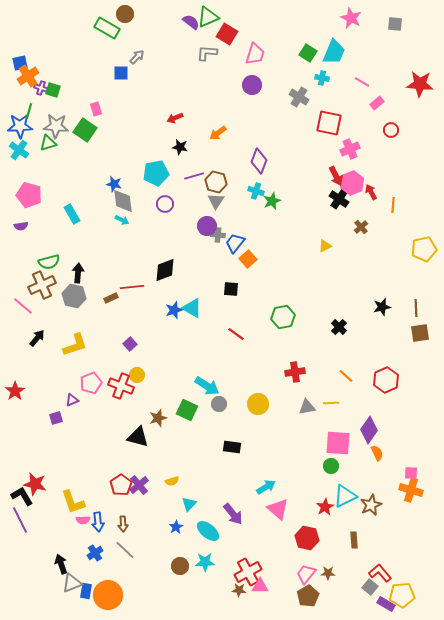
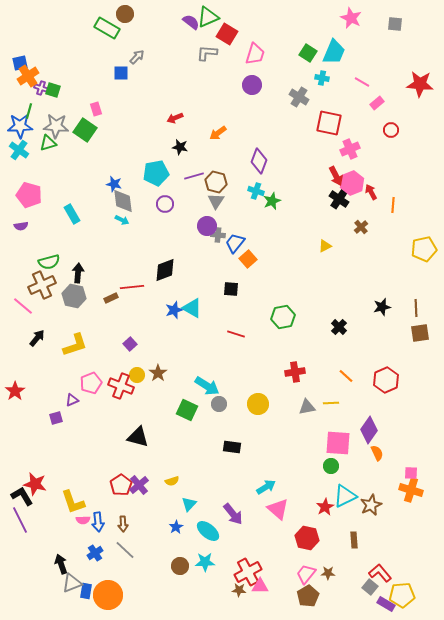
red line at (236, 334): rotated 18 degrees counterclockwise
brown star at (158, 418): moved 45 px up; rotated 18 degrees counterclockwise
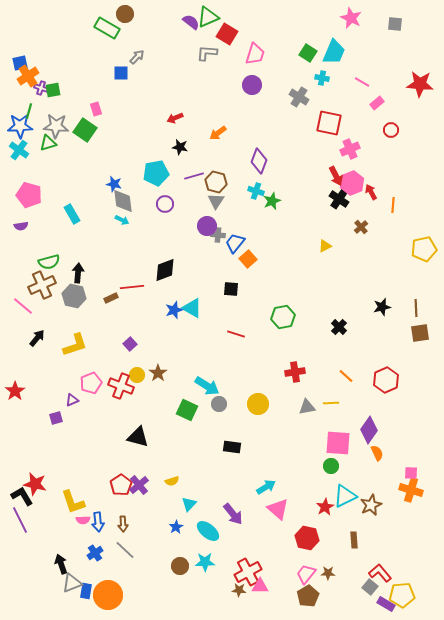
green square at (53, 90): rotated 28 degrees counterclockwise
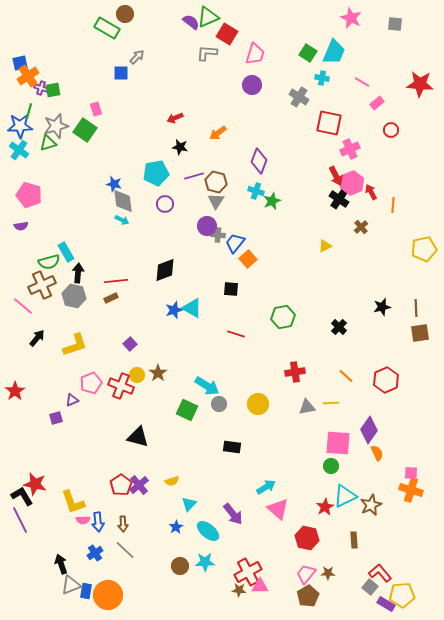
gray star at (56, 126): rotated 20 degrees counterclockwise
cyan rectangle at (72, 214): moved 6 px left, 38 px down
red line at (132, 287): moved 16 px left, 6 px up
gray triangle at (72, 583): moved 1 px left, 2 px down
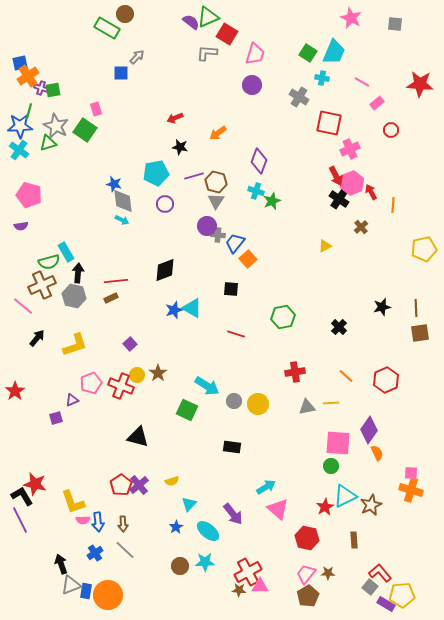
gray star at (56, 126): rotated 30 degrees counterclockwise
gray circle at (219, 404): moved 15 px right, 3 px up
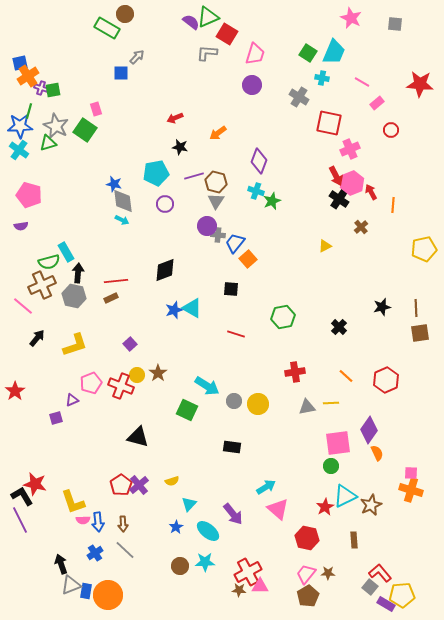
pink square at (338, 443): rotated 12 degrees counterclockwise
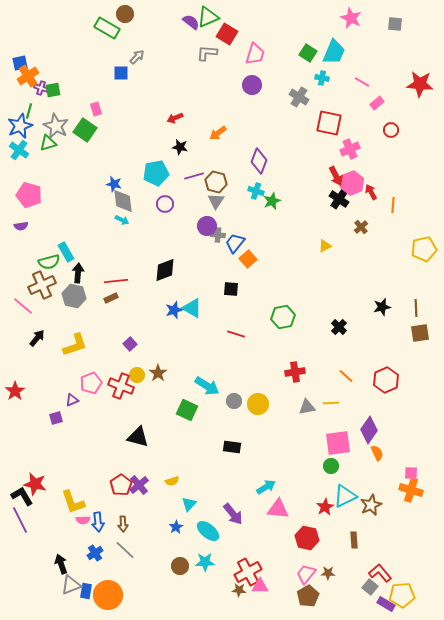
blue star at (20, 126): rotated 20 degrees counterclockwise
pink triangle at (278, 509): rotated 35 degrees counterclockwise
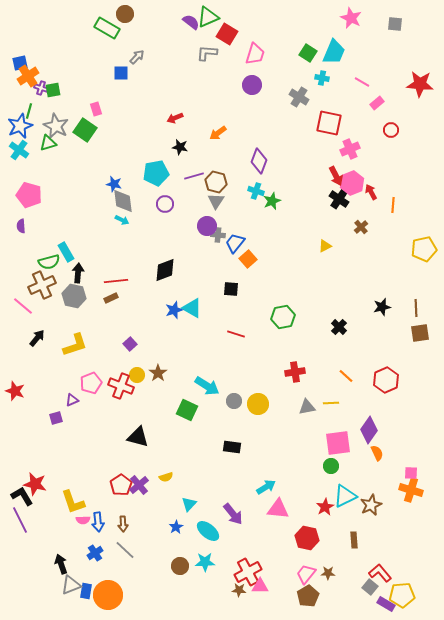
purple semicircle at (21, 226): rotated 96 degrees clockwise
red star at (15, 391): rotated 18 degrees counterclockwise
yellow semicircle at (172, 481): moved 6 px left, 4 px up
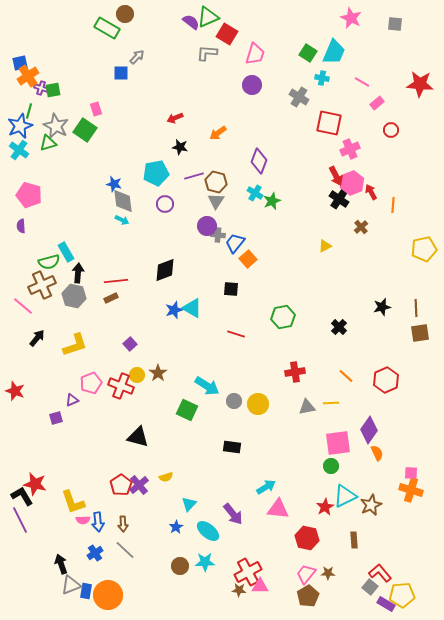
cyan cross at (256, 191): moved 1 px left, 2 px down; rotated 14 degrees clockwise
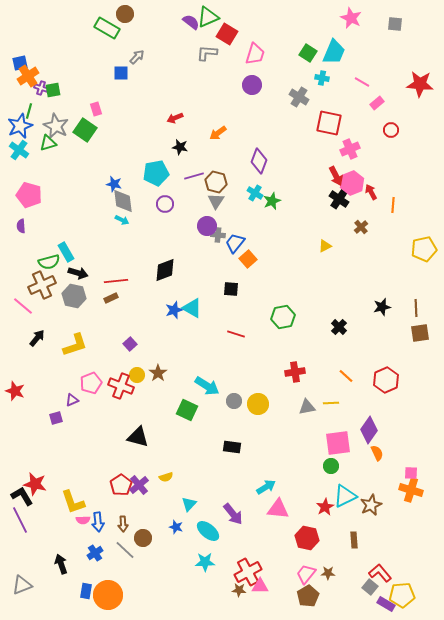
black arrow at (78, 273): rotated 102 degrees clockwise
blue star at (176, 527): rotated 24 degrees counterclockwise
brown circle at (180, 566): moved 37 px left, 28 px up
gray triangle at (71, 585): moved 49 px left
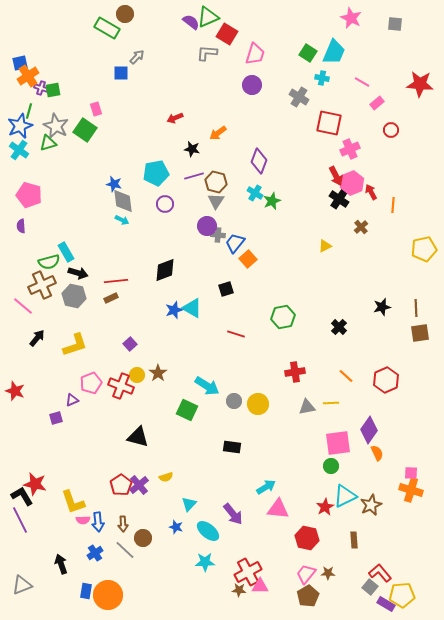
black star at (180, 147): moved 12 px right, 2 px down
black square at (231, 289): moved 5 px left; rotated 21 degrees counterclockwise
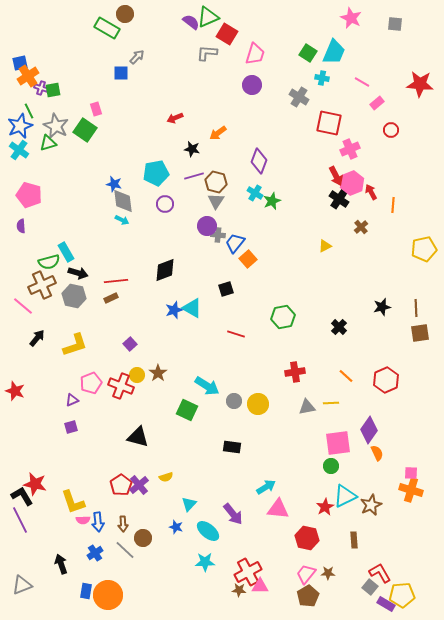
green line at (29, 111): rotated 42 degrees counterclockwise
purple square at (56, 418): moved 15 px right, 9 px down
red L-shape at (380, 573): rotated 10 degrees clockwise
